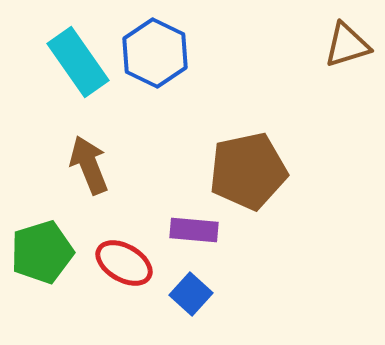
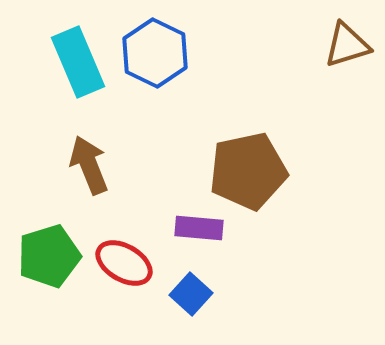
cyan rectangle: rotated 12 degrees clockwise
purple rectangle: moved 5 px right, 2 px up
green pentagon: moved 7 px right, 4 px down
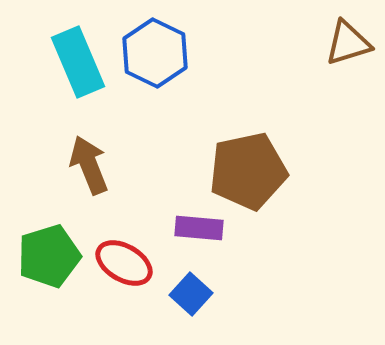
brown triangle: moved 1 px right, 2 px up
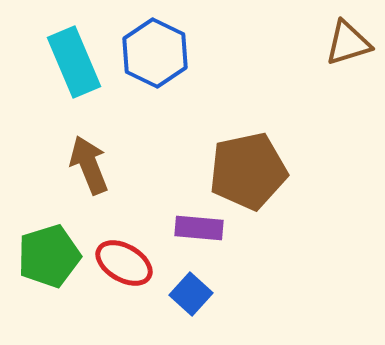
cyan rectangle: moved 4 px left
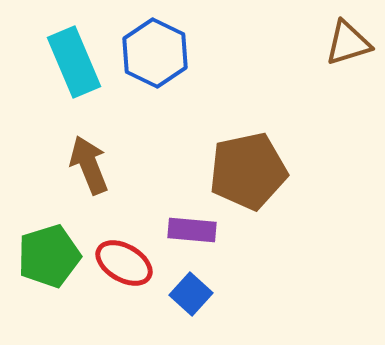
purple rectangle: moved 7 px left, 2 px down
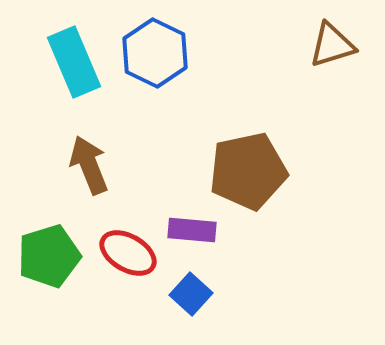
brown triangle: moved 16 px left, 2 px down
red ellipse: moved 4 px right, 10 px up
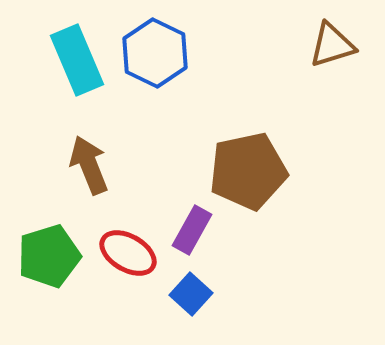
cyan rectangle: moved 3 px right, 2 px up
purple rectangle: rotated 66 degrees counterclockwise
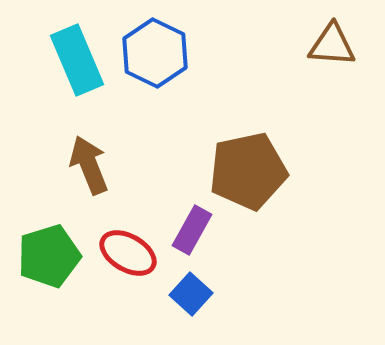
brown triangle: rotated 21 degrees clockwise
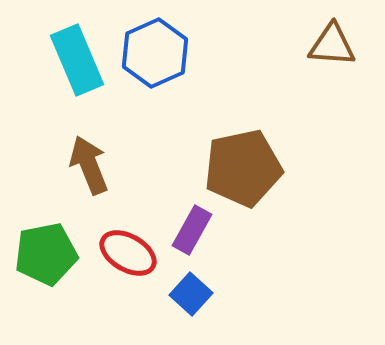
blue hexagon: rotated 10 degrees clockwise
brown pentagon: moved 5 px left, 3 px up
green pentagon: moved 3 px left, 2 px up; rotated 6 degrees clockwise
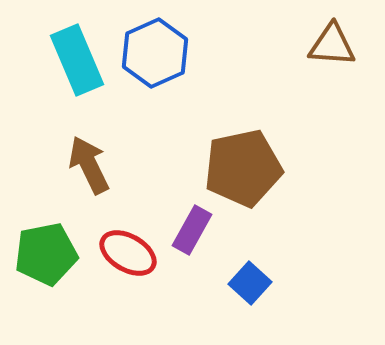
brown arrow: rotated 4 degrees counterclockwise
blue square: moved 59 px right, 11 px up
